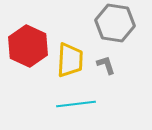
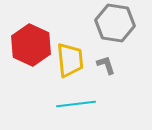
red hexagon: moved 3 px right, 1 px up
yellow trapezoid: rotated 9 degrees counterclockwise
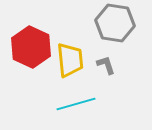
red hexagon: moved 2 px down
cyan line: rotated 9 degrees counterclockwise
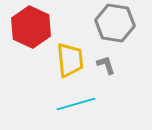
red hexagon: moved 20 px up
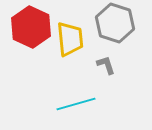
gray hexagon: rotated 9 degrees clockwise
yellow trapezoid: moved 21 px up
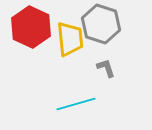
gray hexagon: moved 14 px left, 1 px down
gray L-shape: moved 3 px down
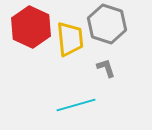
gray hexagon: moved 6 px right
cyan line: moved 1 px down
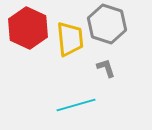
red hexagon: moved 3 px left, 1 px down
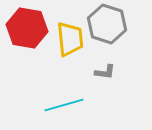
red hexagon: moved 1 px left; rotated 15 degrees counterclockwise
gray L-shape: moved 1 px left, 4 px down; rotated 115 degrees clockwise
cyan line: moved 12 px left
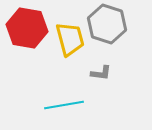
yellow trapezoid: rotated 9 degrees counterclockwise
gray L-shape: moved 4 px left, 1 px down
cyan line: rotated 6 degrees clockwise
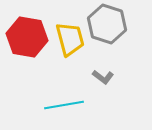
red hexagon: moved 9 px down
gray L-shape: moved 2 px right, 4 px down; rotated 30 degrees clockwise
